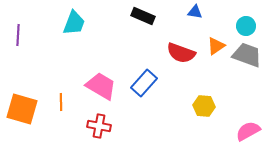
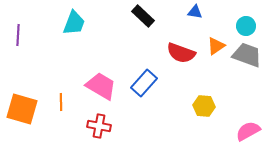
black rectangle: rotated 20 degrees clockwise
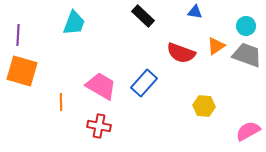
orange square: moved 38 px up
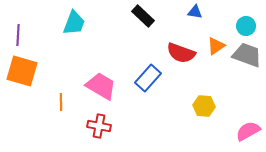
blue rectangle: moved 4 px right, 5 px up
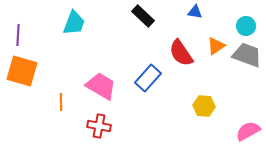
red semicircle: rotated 36 degrees clockwise
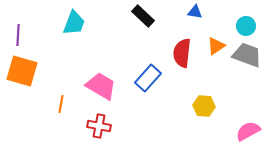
red semicircle: moved 1 px right; rotated 40 degrees clockwise
orange line: moved 2 px down; rotated 12 degrees clockwise
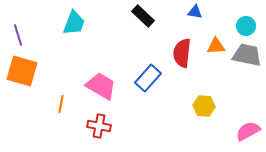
purple line: rotated 20 degrees counterclockwise
orange triangle: rotated 30 degrees clockwise
gray trapezoid: rotated 8 degrees counterclockwise
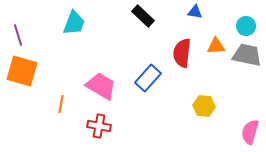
pink semicircle: moved 2 px right, 1 px down; rotated 45 degrees counterclockwise
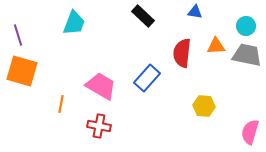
blue rectangle: moved 1 px left
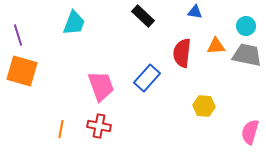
pink trapezoid: rotated 40 degrees clockwise
orange line: moved 25 px down
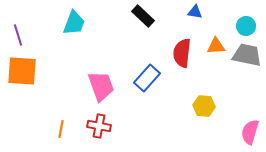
orange square: rotated 12 degrees counterclockwise
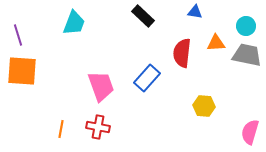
orange triangle: moved 3 px up
red cross: moved 1 px left, 1 px down
